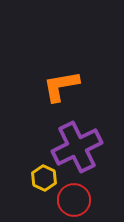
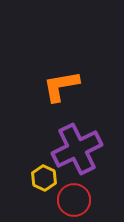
purple cross: moved 2 px down
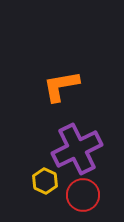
yellow hexagon: moved 1 px right, 3 px down
red circle: moved 9 px right, 5 px up
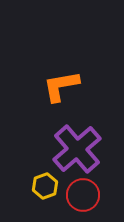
purple cross: rotated 15 degrees counterclockwise
yellow hexagon: moved 5 px down; rotated 15 degrees clockwise
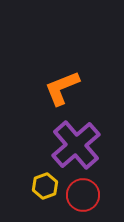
orange L-shape: moved 1 px right, 2 px down; rotated 12 degrees counterclockwise
purple cross: moved 1 px left, 4 px up
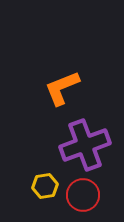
purple cross: moved 9 px right; rotated 21 degrees clockwise
yellow hexagon: rotated 10 degrees clockwise
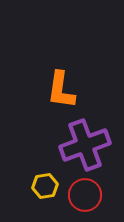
orange L-shape: moved 1 px left, 2 px down; rotated 60 degrees counterclockwise
red circle: moved 2 px right
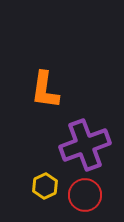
orange L-shape: moved 16 px left
yellow hexagon: rotated 15 degrees counterclockwise
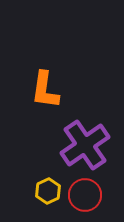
purple cross: rotated 15 degrees counterclockwise
yellow hexagon: moved 3 px right, 5 px down
